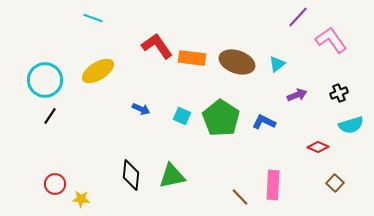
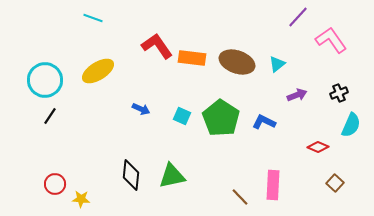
cyan semicircle: rotated 50 degrees counterclockwise
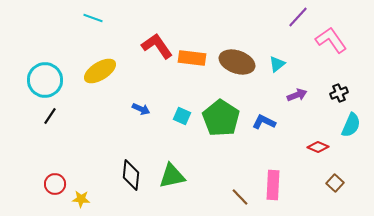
yellow ellipse: moved 2 px right
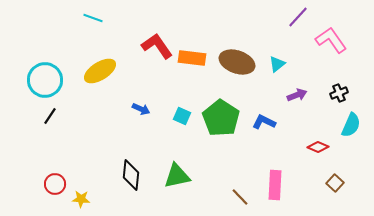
green triangle: moved 5 px right
pink rectangle: moved 2 px right
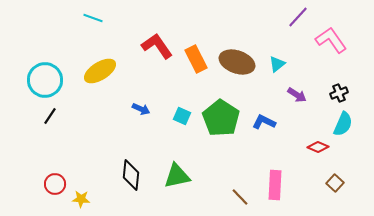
orange rectangle: moved 4 px right, 1 px down; rotated 56 degrees clockwise
purple arrow: rotated 54 degrees clockwise
cyan semicircle: moved 8 px left, 1 px up
